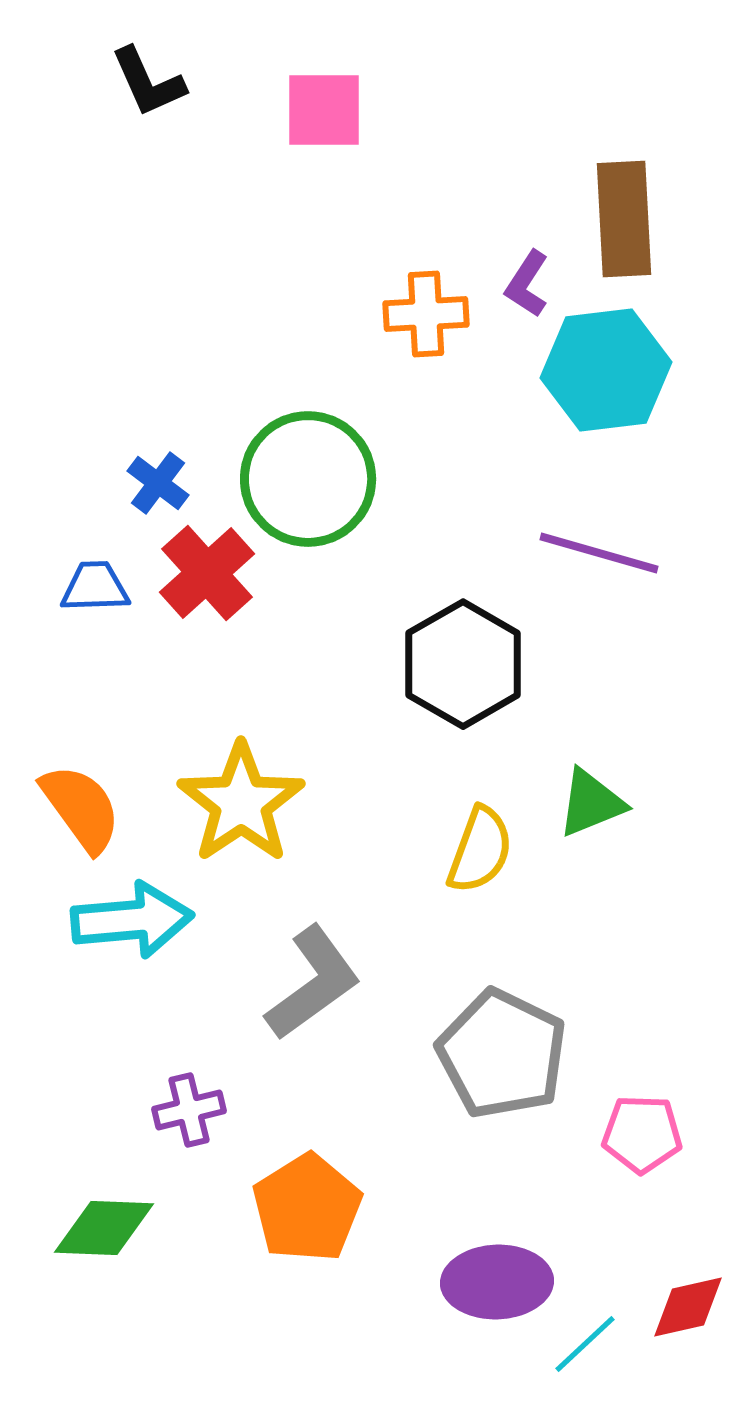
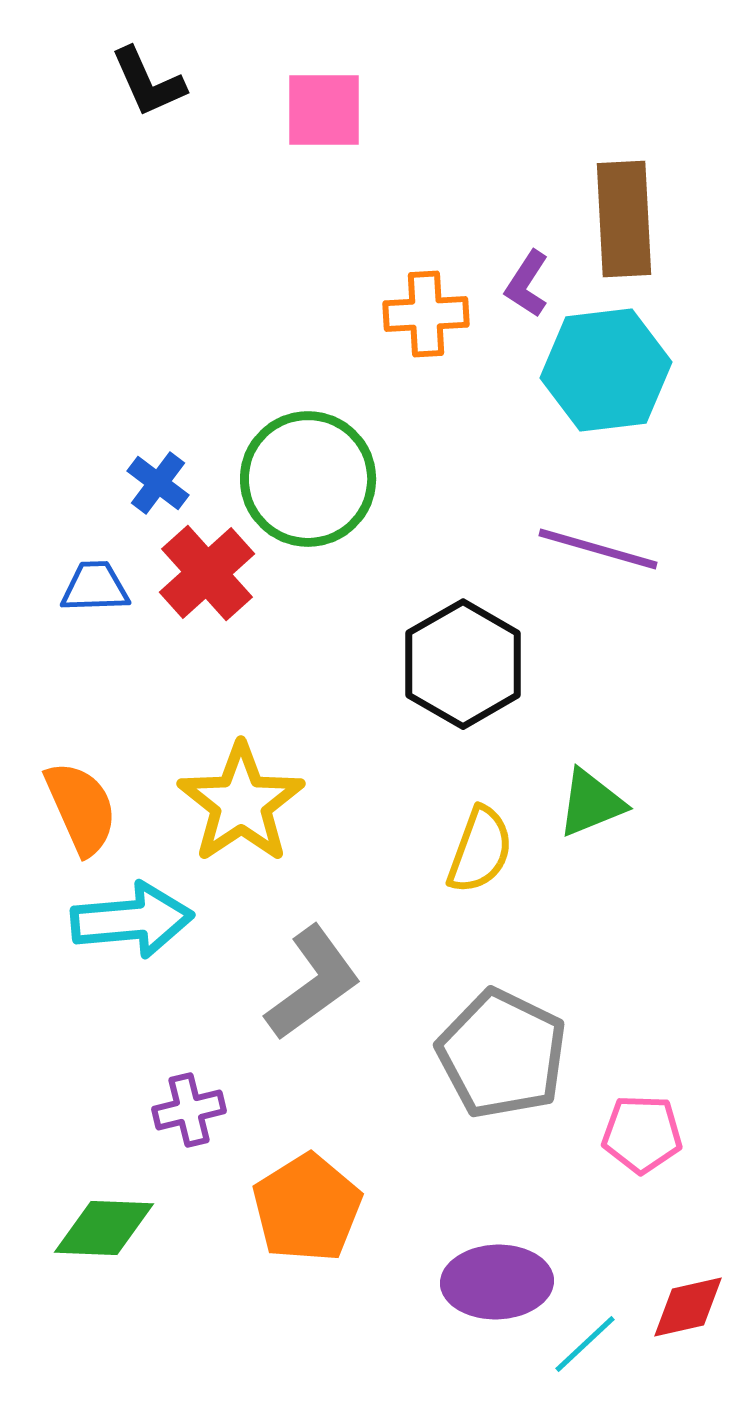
purple line: moved 1 px left, 4 px up
orange semicircle: rotated 12 degrees clockwise
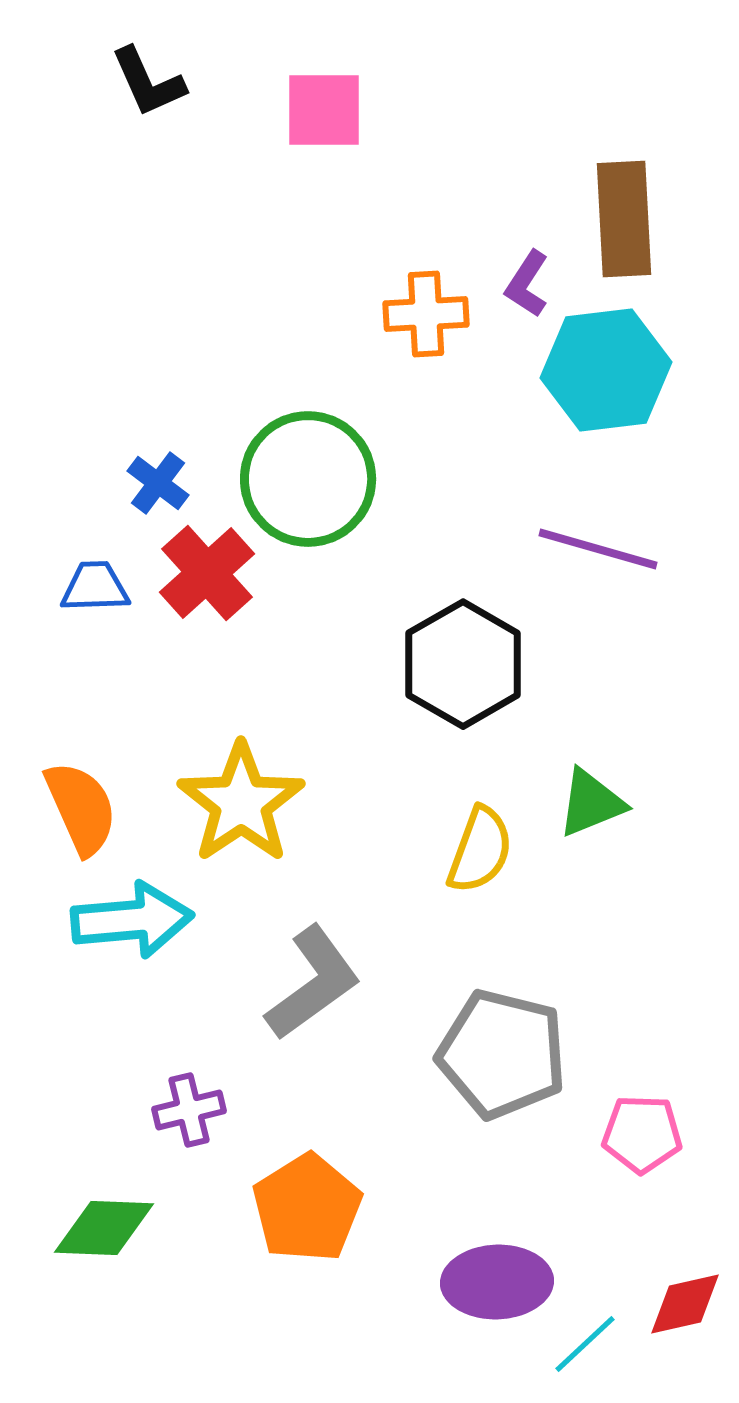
gray pentagon: rotated 12 degrees counterclockwise
red diamond: moved 3 px left, 3 px up
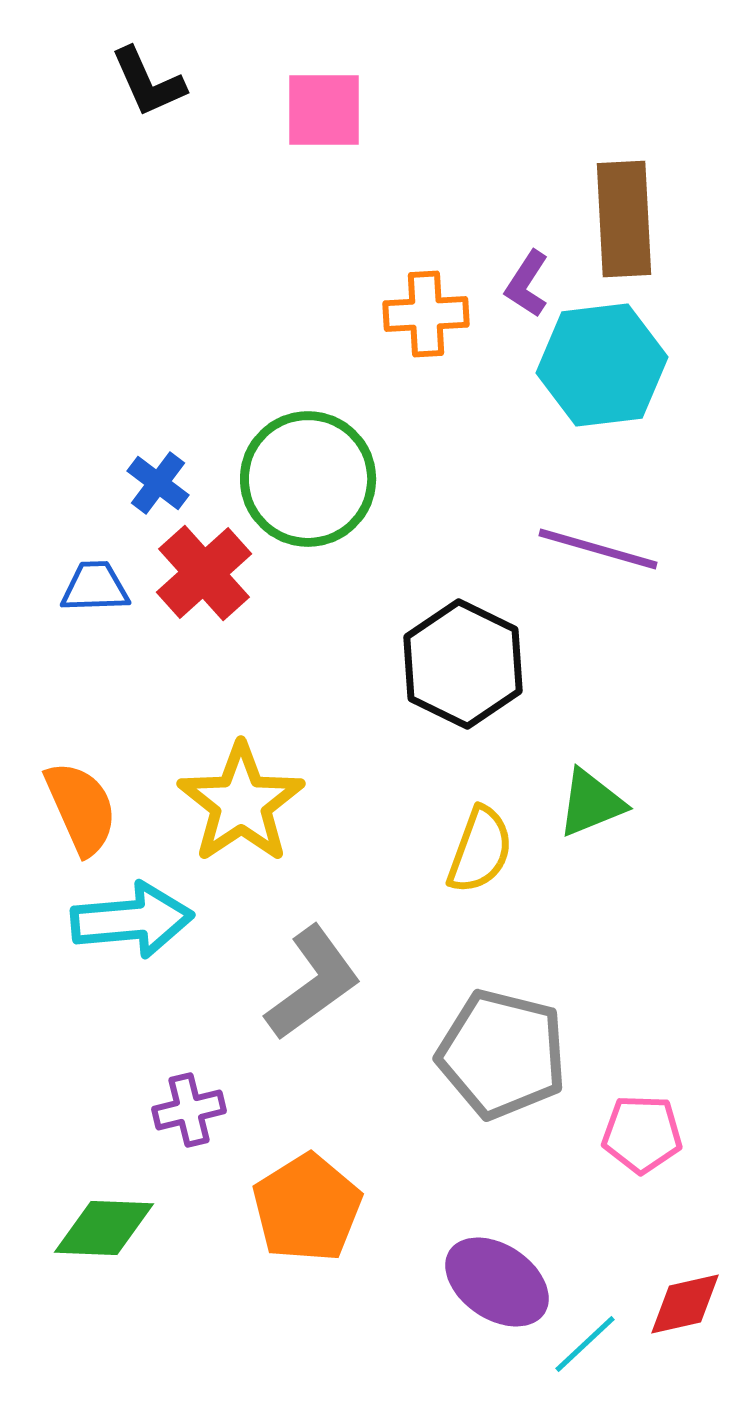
cyan hexagon: moved 4 px left, 5 px up
red cross: moved 3 px left
black hexagon: rotated 4 degrees counterclockwise
purple ellipse: rotated 36 degrees clockwise
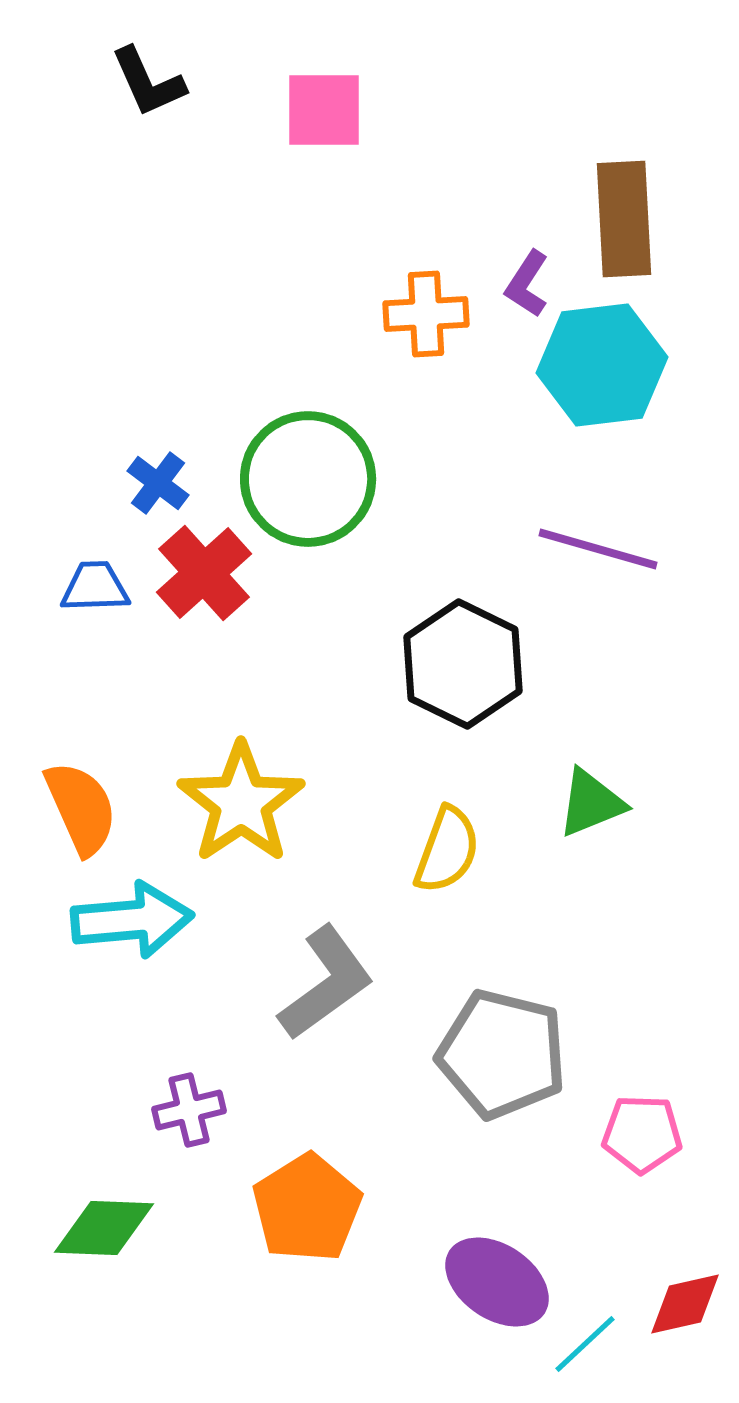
yellow semicircle: moved 33 px left
gray L-shape: moved 13 px right
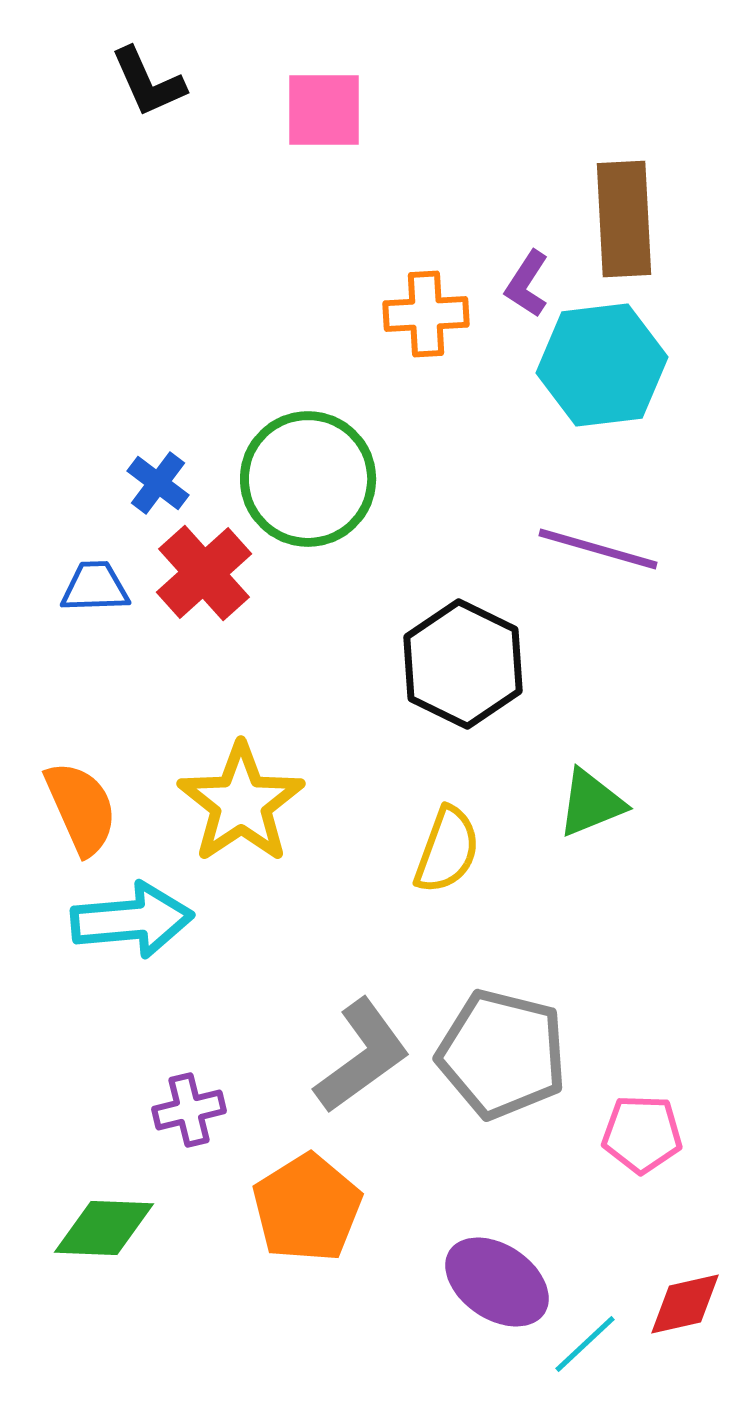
gray L-shape: moved 36 px right, 73 px down
